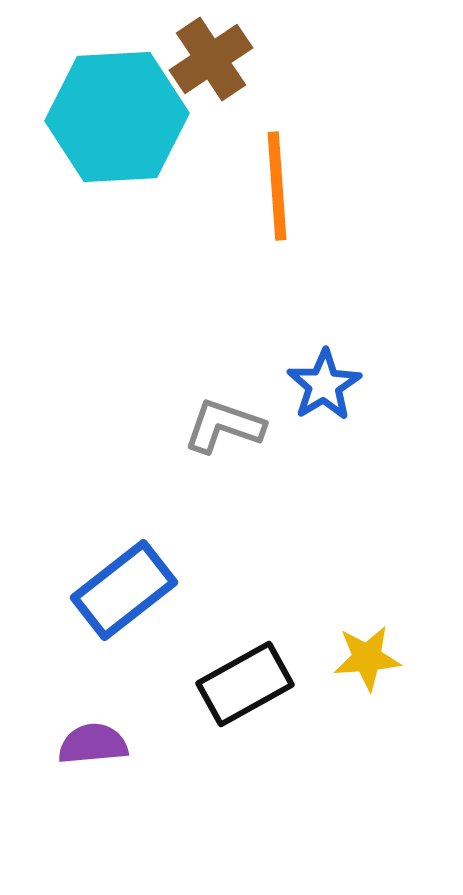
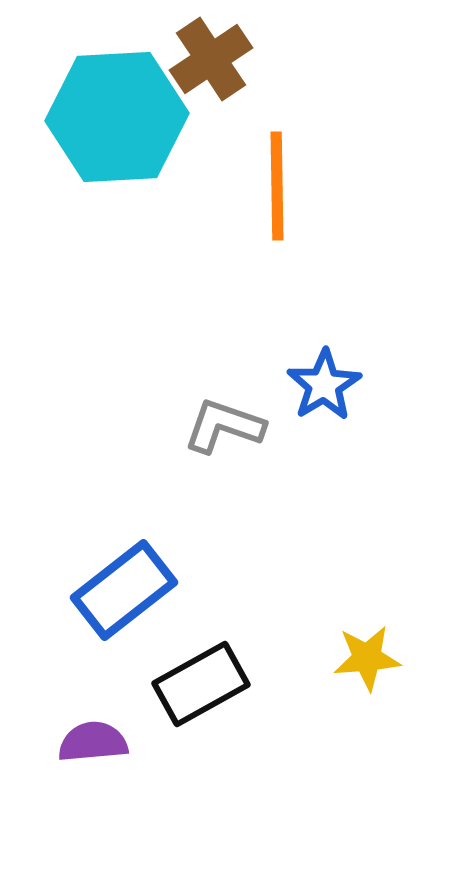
orange line: rotated 3 degrees clockwise
black rectangle: moved 44 px left
purple semicircle: moved 2 px up
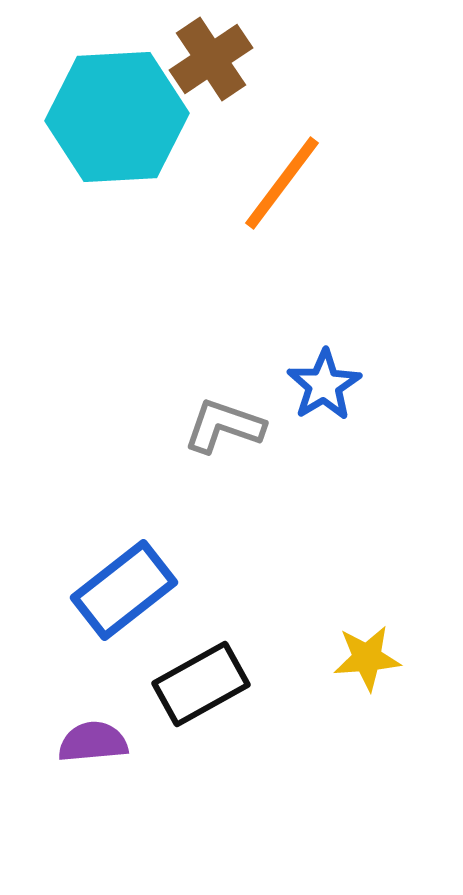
orange line: moved 5 px right, 3 px up; rotated 38 degrees clockwise
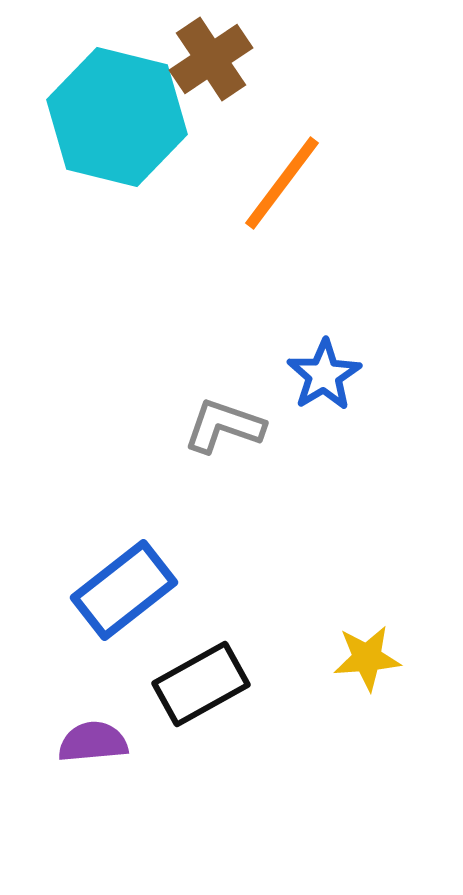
cyan hexagon: rotated 17 degrees clockwise
blue star: moved 10 px up
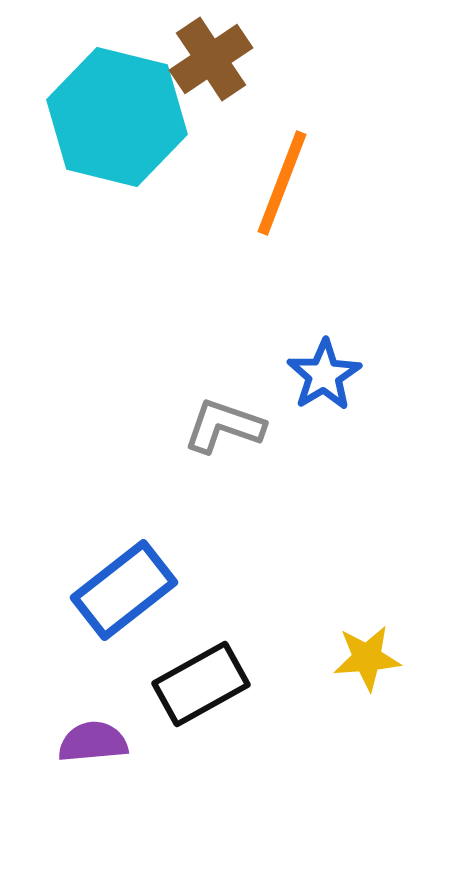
orange line: rotated 16 degrees counterclockwise
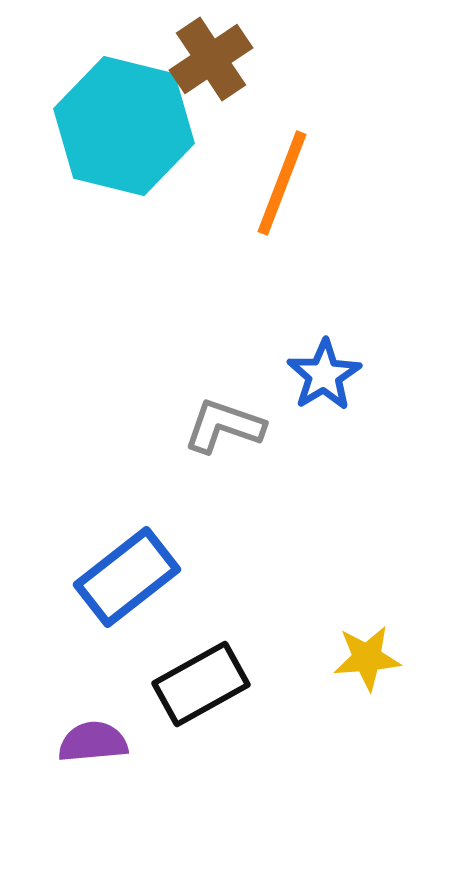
cyan hexagon: moved 7 px right, 9 px down
blue rectangle: moved 3 px right, 13 px up
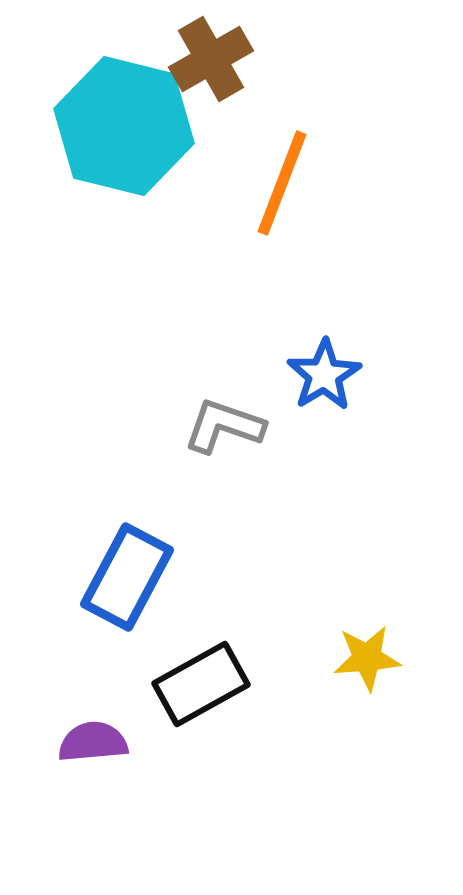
brown cross: rotated 4 degrees clockwise
blue rectangle: rotated 24 degrees counterclockwise
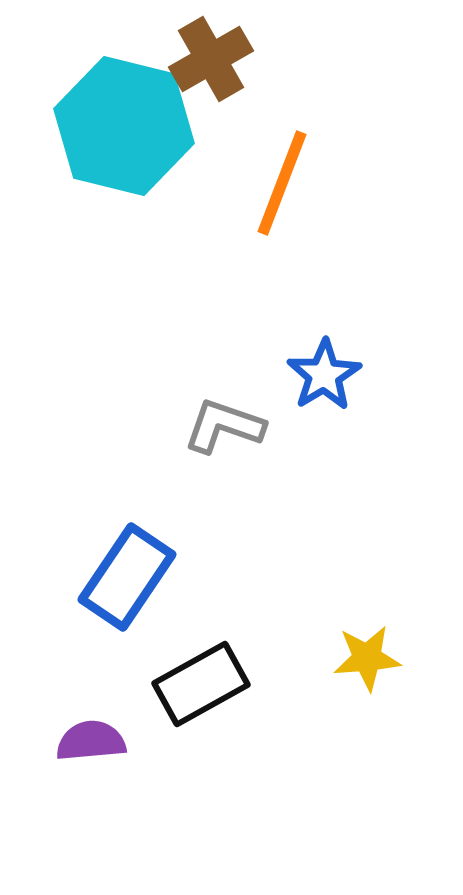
blue rectangle: rotated 6 degrees clockwise
purple semicircle: moved 2 px left, 1 px up
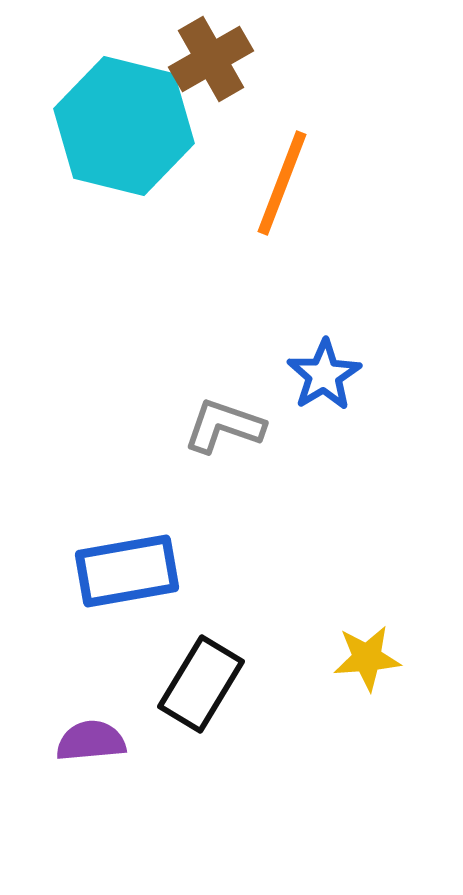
blue rectangle: moved 6 px up; rotated 46 degrees clockwise
black rectangle: rotated 30 degrees counterclockwise
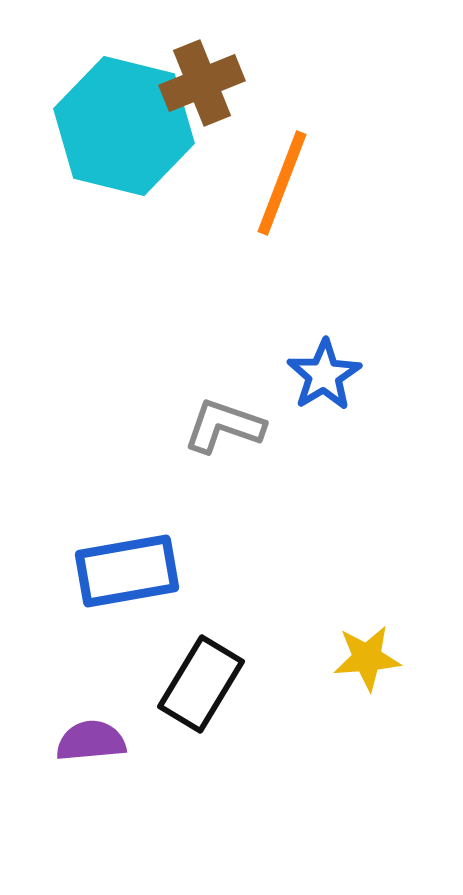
brown cross: moved 9 px left, 24 px down; rotated 8 degrees clockwise
